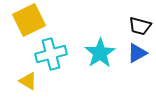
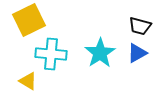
cyan cross: rotated 20 degrees clockwise
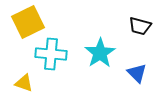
yellow square: moved 1 px left, 2 px down
blue triangle: moved 20 px down; rotated 45 degrees counterclockwise
yellow triangle: moved 4 px left, 2 px down; rotated 12 degrees counterclockwise
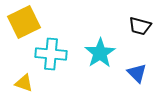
yellow square: moved 4 px left
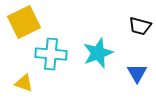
cyan star: moved 2 px left; rotated 12 degrees clockwise
blue triangle: rotated 15 degrees clockwise
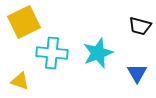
cyan cross: moved 1 px right, 1 px up
yellow triangle: moved 4 px left, 2 px up
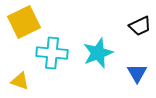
black trapezoid: rotated 40 degrees counterclockwise
